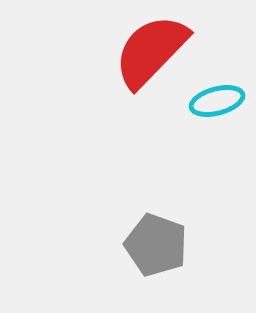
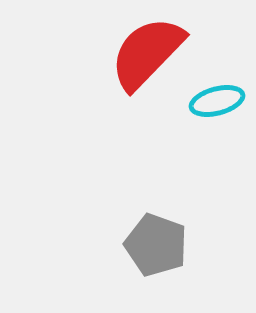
red semicircle: moved 4 px left, 2 px down
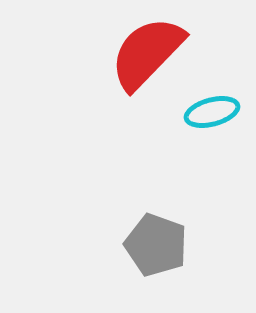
cyan ellipse: moved 5 px left, 11 px down
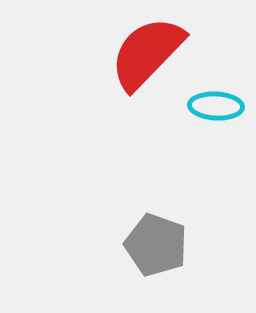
cyan ellipse: moved 4 px right, 6 px up; rotated 18 degrees clockwise
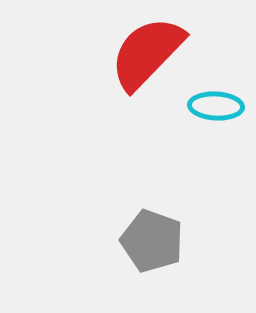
gray pentagon: moved 4 px left, 4 px up
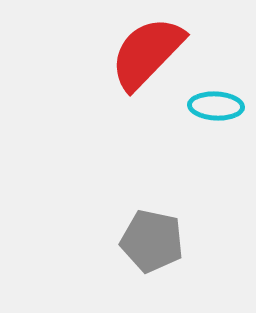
gray pentagon: rotated 8 degrees counterclockwise
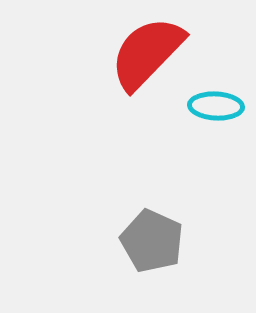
gray pentagon: rotated 12 degrees clockwise
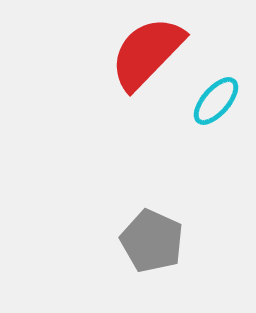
cyan ellipse: moved 5 px up; rotated 52 degrees counterclockwise
